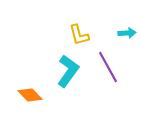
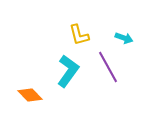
cyan arrow: moved 3 px left, 5 px down; rotated 24 degrees clockwise
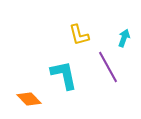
cyan arrow: rotated 90 degrees counterclockwise
cyan L-shape: moved 4 px left, 4 px down; rotated 48 degrees counterclockwise
orange diamond: moved 1 px left, 4 px down
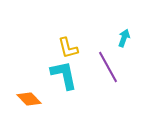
yellow L-shape: moved 11 px left, 13 px down
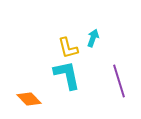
cyan arrow: moved 31 px left
purple line: moved 11 px right, 14 px down; rotated 12 degrees clockwise
cyan L-shape: moved 3 px right
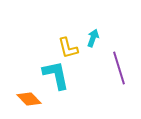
cyan L-shape: moved 11 px left
purple line: moved 13 px up
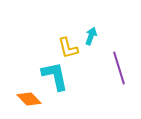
cyan arrow: moved 2 px left, 2 px up
cyan L-shape: moved 1 px left, 1 px down
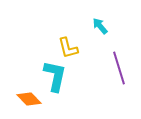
cyan arrow: moved 9 px right, 10 px up; rotated 60 degrees counterclockwise
cyan L-shape: rotated 24 degrees clockwise
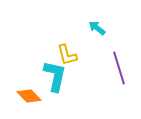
cyan arrow: moved 3 px left, 2 px down; rotated 12 degrees counterclockwise
yellow L-shape: moved 1 px left, 7 px down
orange diamond: moved 3 px up
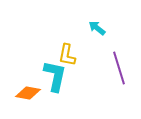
yellow L-shape: rotated 25 degrees clockwise
orange diamond: moved 1 px left, 3 px up; rotated 35 degrees counterclockwise
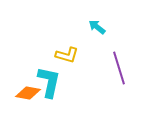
cyan arrow: moved 1 px up
yellow L-shape: rotated 85 degrees counterclockwise
cyan L-shape: moved 6 px left, 6 px down
